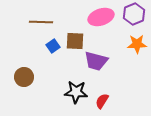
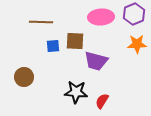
pink ellipse: rotated 15 degrees clockwise
blue square: rotated 32 degrees clockwise
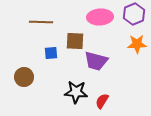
pink ellipse: moved 1 px left
blue square: moved 2 px left, 7 px down
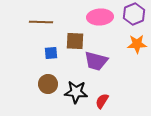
brown circle: moved 24 px right, 7 px down
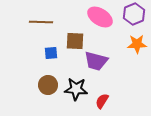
pink ellipse: rotated 35 degrees clockwise
brown circle: moved 1 px down
black star: moved 3 px up
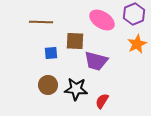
pink ellipse: moved 2 px right, 3 px down
orange star: rotated 24 degrees counterclockwise
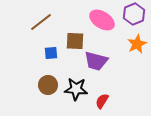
brown line: rotated 40 degrees counterclockwise
